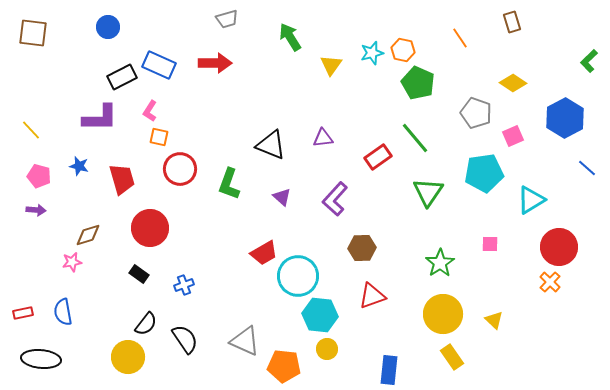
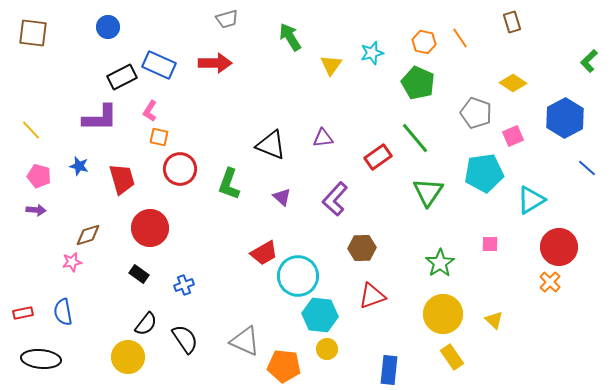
orange hexagon at (403, 50): moved 21 px right, 8 px up
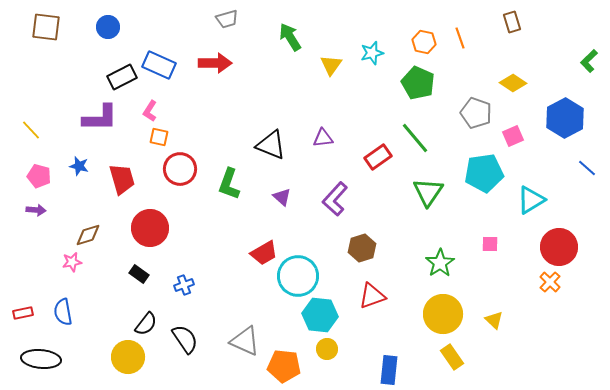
brown square at (33, 33): moved 13 px right, 6 px up
orange line at (460, 38): rotated 15 degrees clockwise
brown hexagon at (362, 248): rotated 16 degrees counterclockwise
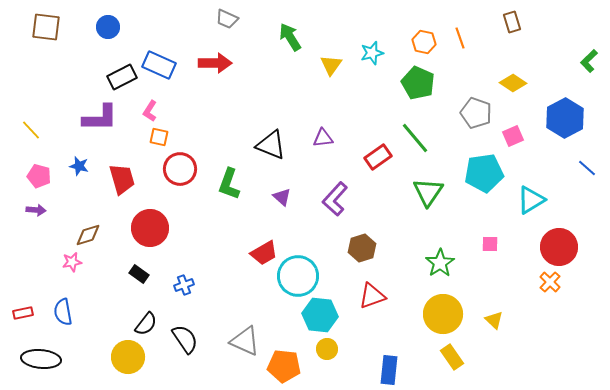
gray trapezoid at (227, 19): rotated 40 degrees clockwise
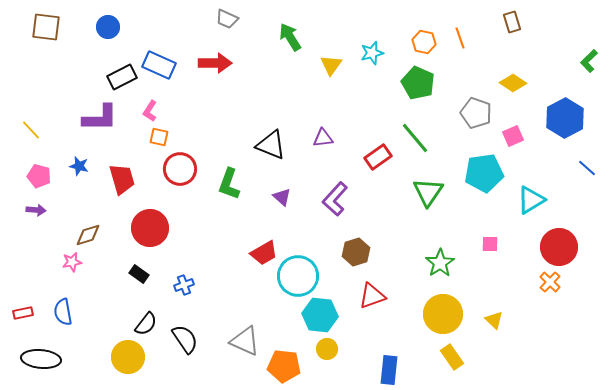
brown hexagon at (362, 248): moved 6 px left, 4 px down
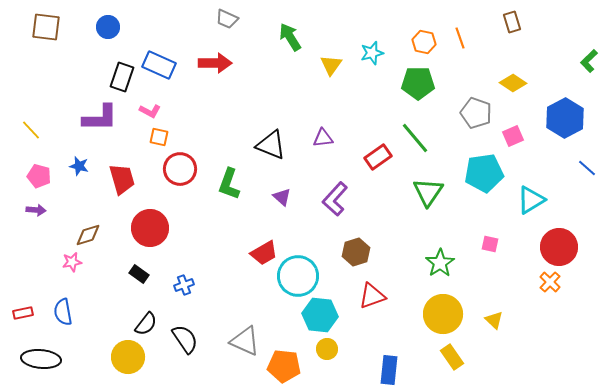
black rectangle at (122, 77): rotated 44 degrees counterclockwise
green pentagon at (418, 83): rotated 24 degrees counterclockwise
pink L-shape at (150, 111): rotated 95 degrees counterclockwise
pink square at (490, 244): rotated 12 degrees clockwise
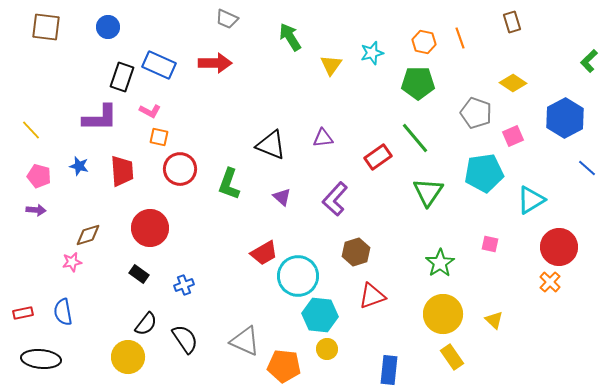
red trapezoid at (122, 179): moved 8 px up; rotated 12 degrees clockwise
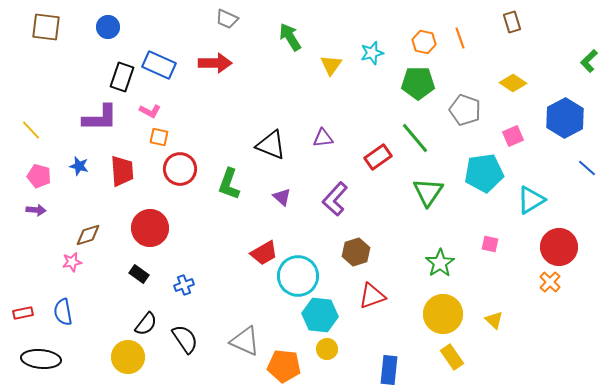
gray pentagon at (476, 113): moved 11 px left, 3 px up
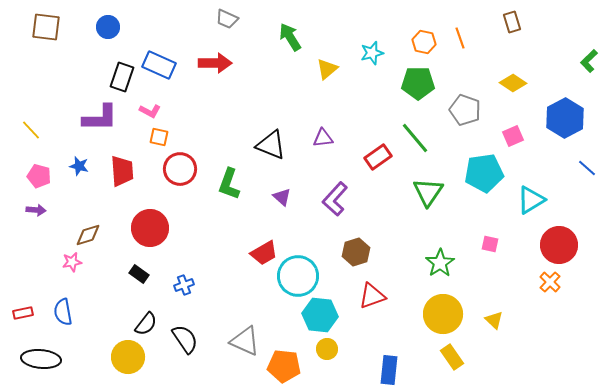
yellow triangle at (331, 65): moved 4 px left, 4 px down; rotated 15 degrees clockwise
red circle at (559, 247): moved 2 px up
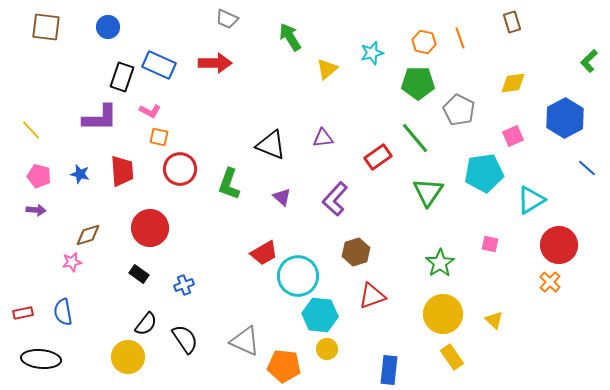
yellow diamond at (513, 83): rotated 40 degrees counterclockwise
gray pentagon at (465, 110): moved 6 px left; rotated 8 degrees clockwise
blue star at (79, 166): moved 1 px right, 8 px down
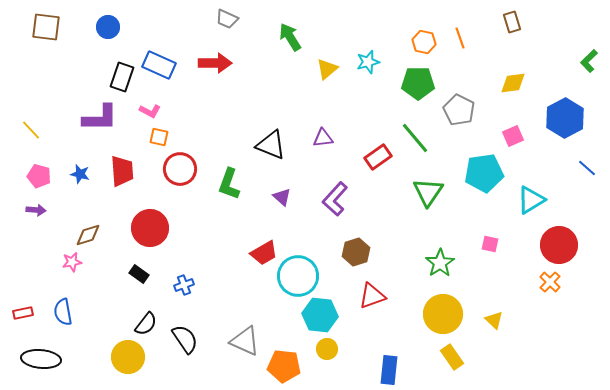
cyan star at (372, 53): moved 4 px left, 9 px down
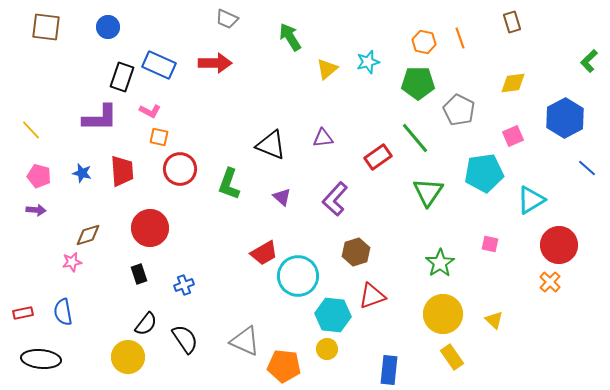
blue star at (80, 174): moved 2 px right, 1 px up
black rectangle at (139, 274): rotated 36 degrees clockwise
cyan hexagon at (320, 315): moved 13 px right
